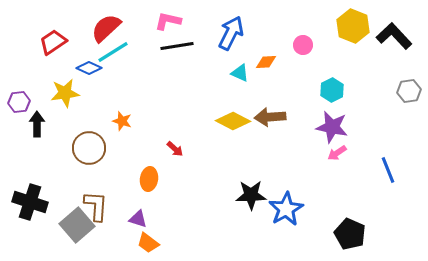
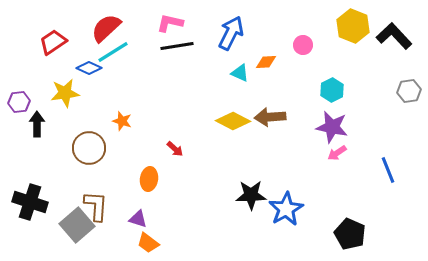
pink L-shape: moved 2 px right, 2 px down
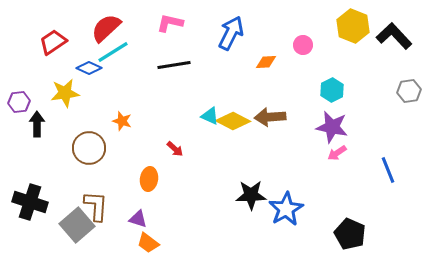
black line: moved 3 px left, 19 px down
cyan triangle: moved 30 px left, 43 px down
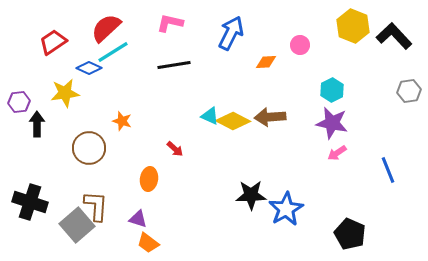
pink circle: moved 3 px left
purple star: moved 4 px up
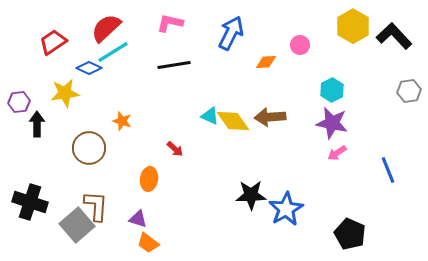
yellow hexagon: rotated 8 degrees clockwise
yellow diamond: rotated 28 degrees clockwise
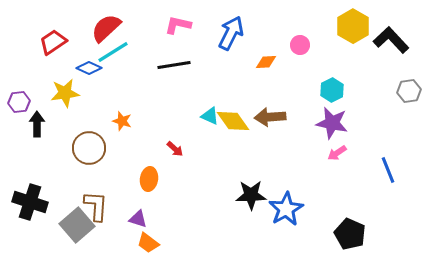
pink L-shape: moved 8 px right, 2 px down
black L-shape: moved 3 px left, 4 px down
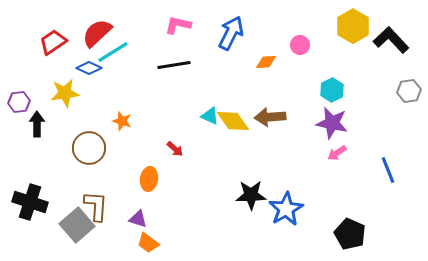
red semicircle: moved 9 px left, 5 px down
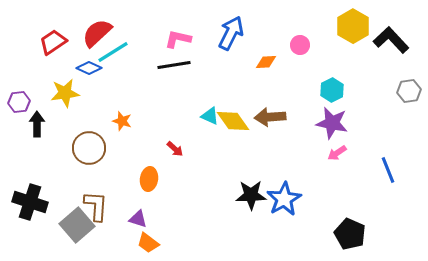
pink L-shape: moved 14 px down
blue star: moved 2 px left, 10 px up
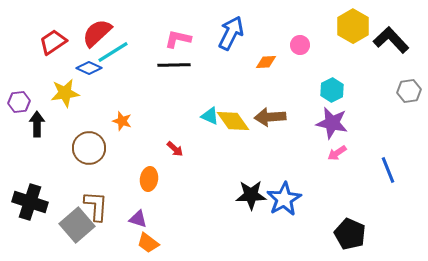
black line: rotated 8 degrees clockwise
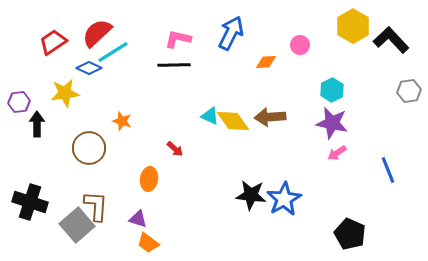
black star: rotated 8 degrees clockwise
